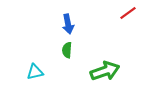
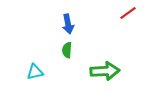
green arrow: rotated 16 degrees clockwise
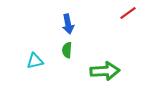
cyan triangle: moved 11 px up
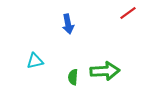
green semicircle: moved 6 px right, 27 px down
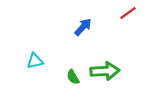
blue arrow: moved 15 px right, 3 px down; rotated 126 degrees counterclockwise
green semicircle: rotated 35 degrees counterclockwise
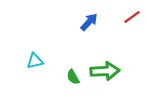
red line: moved 4 px right, 4 px down
blue arrow: moved 6 px right, 5 px up
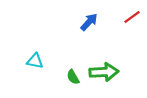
cyan triangle: rotated 24 degrees clockwise
green arrow: moved 1 px left, 1 px down
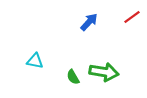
green arrow: rotated 12 degrees clockwise
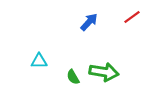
cyan triangle: moved 4 px right; rotated 12 degrees counterclockwise
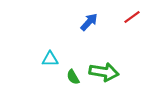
cyan triangle: moved 11 px right, 2 px up
